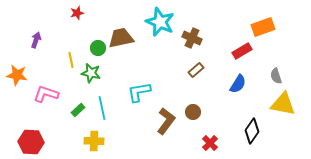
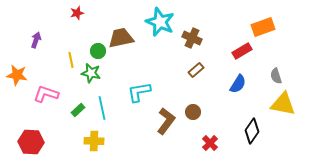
green circle: moved 3 px down
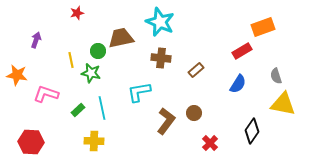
brown cross: moved 31 px left, 20 px down; rotated 18 degrees counterclockwise
brown circle: moved 1 px right, 1 px down
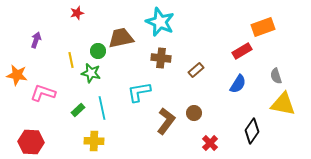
pink L-shape: moved 3 px left, 1 px up
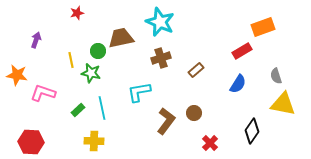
brown cross: rotated 24 degrees counterclockwise
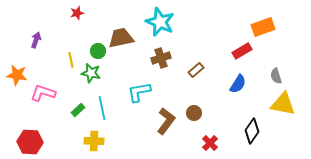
red hexagon: moved 1 px left
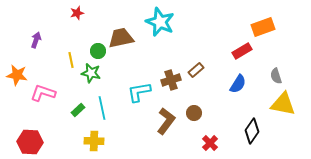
brown cross: moved 10 px right, 22 px down
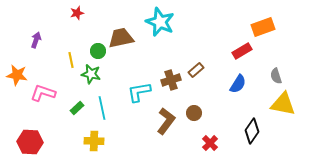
green star: moved 1 px down
green rectangle: moved 1 px left, 2 px up
